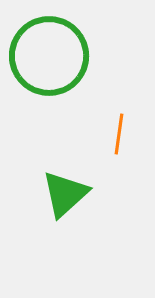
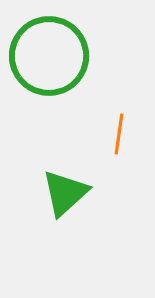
green triangle: moved 1 px up
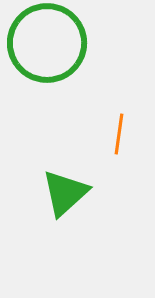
green circle: moved 2 px left, 13 px up
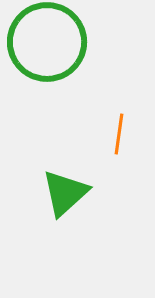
green circle: moved 1 px up
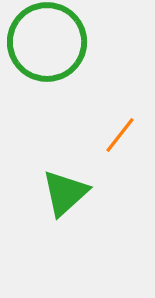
orange line: moved 1 px right, 1 px down; rotated 30 degrees clockwise
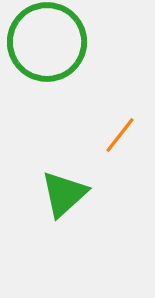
green triangle: moved 1 px left, 1 px down
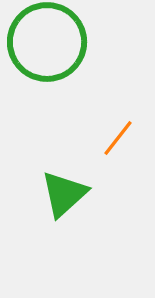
orange line: moved 2 px left, 3 px down
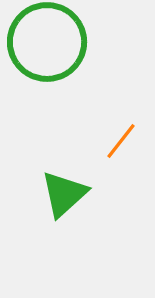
orange line: moved 3 px right, 3 px down
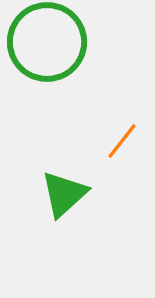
orange line: moved 1 px right
